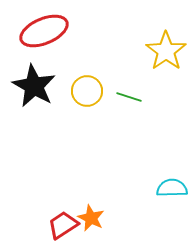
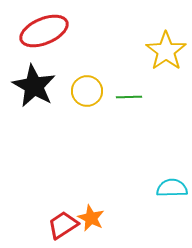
green line: rotated 20 degrees counterclockwise
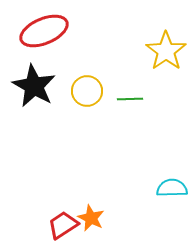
green line: moved 1 px right, 2 px down
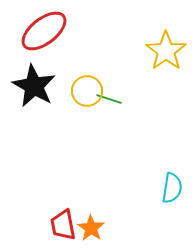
red ellipse: rotated 15 degrees counterclockwise
green line: moved 21 px left; rotated 20 degrees clockwise
cyan semicircle: rotated 100 degrees clockwise
orange star: moved 10 px down; rotated 8 degrees clockwise
red trapezoid: rotated 68 degrees counterclockwise
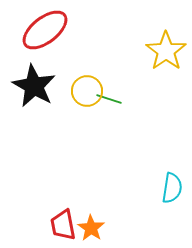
red ellipse: moved 1 px right, 1 px up
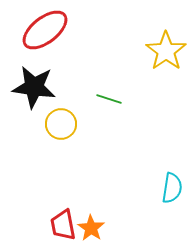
black star: moved 1 px down; rotated 21 degrees counterclockwise
yellow circle: moved 26 px left, 33 px down
